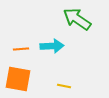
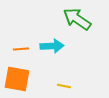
orange square: moved 1 px left
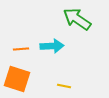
orange square: rotated 8 degrees clockwise
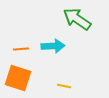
cyan arrow: moved 1 px right
orange square: moved 1 px right, 1 px up
